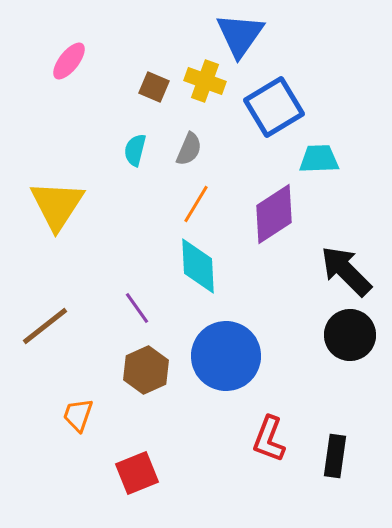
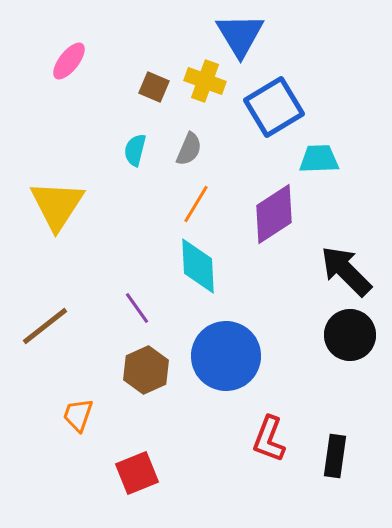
blue triangle: rotated 6 degrees counterclockwise
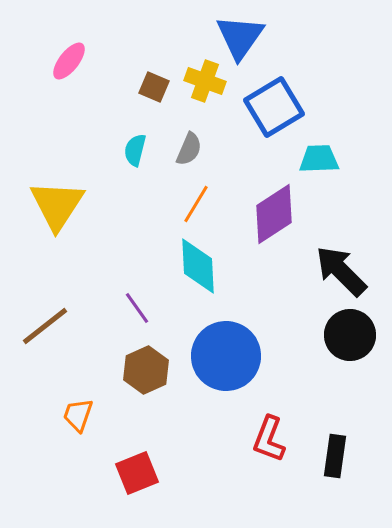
blue triangle: moved 2 px down; rotated 6 degrees clockwise
black arrow: moved 5 px left
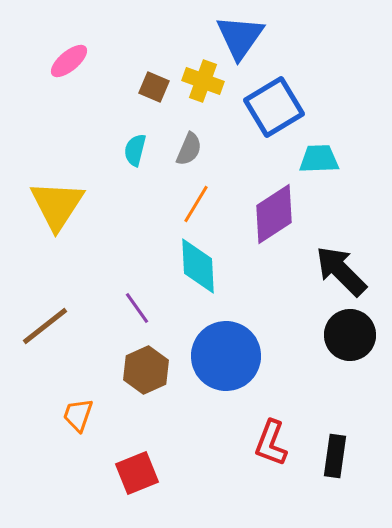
pink ellipse: rotated 12 degrees clockwise
yellow cross: moved 2 px left
red L-shape: moved 2 px right, 4 px down
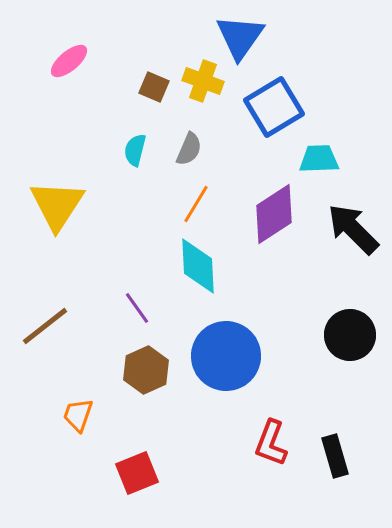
black arrow: moved 12 px right, 42 px up
black rectangle: rotated 24 degrees counterclockwise
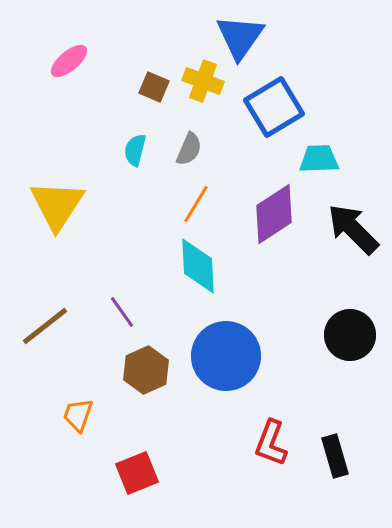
purple line: moved 15 px left, 4 px down
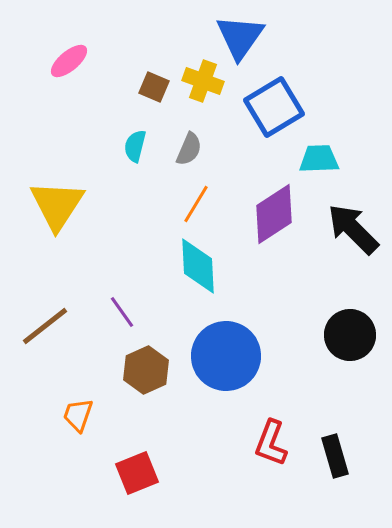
cyan semicircle: moved 4 px up
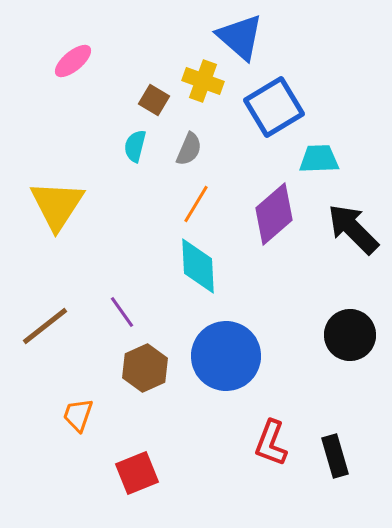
blue triangle: rotated 24 degrees counterclockwise
pink ellipse: moved 4 px right
brown square: moved 13 px down; rotated 8 degrees clockwise
purple diamond: rotated 8 degrees counterclockwise
brown hexagon: moved 1 px left, 2 px up
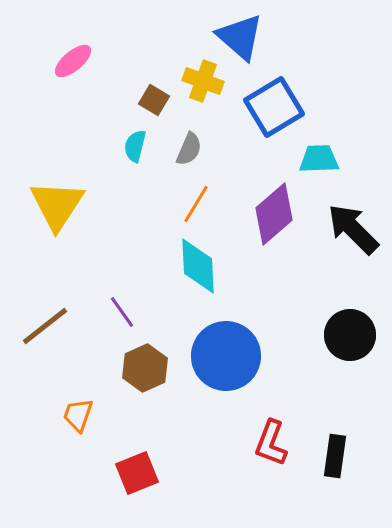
black rectangle: rotated 24 degrees clockwise
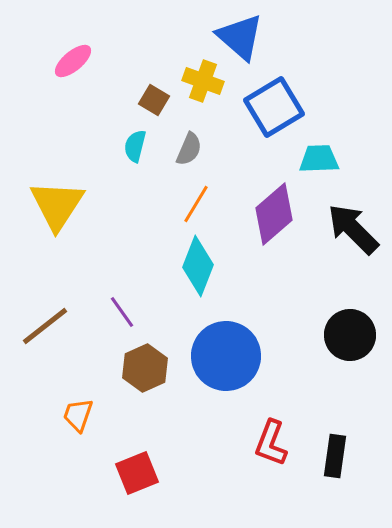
cyan diamond: rotated 24 degrees clockwise
